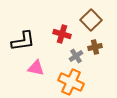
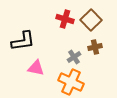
red cross: moved 3 px right, 15 px up
gray cross: moved 2 px left, 1 px down
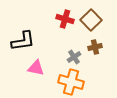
orange cross: rotated 10 degrees counterclockwise
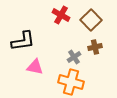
red cross: moved 4 px left, 4 px up; rotated 12 degrees clockwise
pink triangle: moved 1 px left, 1 px up
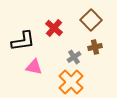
red cross: moved 7 px left, 13 px down; rotated 12 degrees clockwise
pink triangle: moved 1 px left
orange cross: rotated 30 degrees clockwise
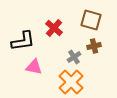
brown square: rotated 30 degrees counterclockwise
brown cross: moved 1 px left, 1 px up
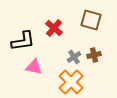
brown cross: moved 9 px down
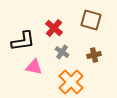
gray cross: moved 12 px left, 5 px up; rotated 24 degrees counterclockwise
